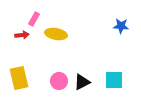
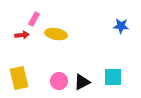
cyan square: moved 1 px left, 3 px up
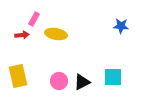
yellow rectangle: moved 1 px left, 2 px up
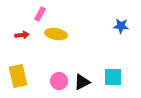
pink rectangle: moved 6 px right, 5 px up
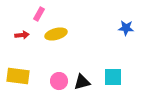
pink rectangle: moved 1 px left
blue star: moved 5 px right, 2 px down
yellow ellipse: rotated 25 degrees counterclockwise
yellow rectangle: rotated 70 degrees counterclockwise
black triangle: rotated 12 degrees clockwise
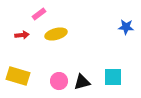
pink rectangle: rotated 24 degrees clockwise
blue star: moved 1 px up
yellow rectangle: rotated 10 degrees clockwise
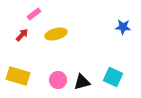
pink rectangle: moved 5 px left
blue star: moved 3 px left
red arrow: rotated 40 degrees counterclockwise
cyan square: rotated 24 degrees clockwise
pink circle: moved 1 px left, 1 px up
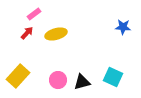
red arrow: moved 5 px right, 2 px up
yellow rectangle: rotated 65 degrees counterclockwise
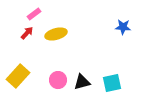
cyan square: moved 1 px left, 6 px down; rotated 36 degrees counterclockwise
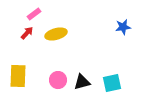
blue star: rotated 14 degrees counterclockwise
yellow rectangle: rotated 40 degrees counterclockwise
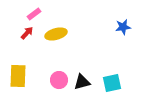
pink circle: moved 1 px right
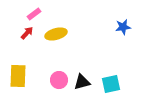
cyan square: moved 1 px left, 1 px down
